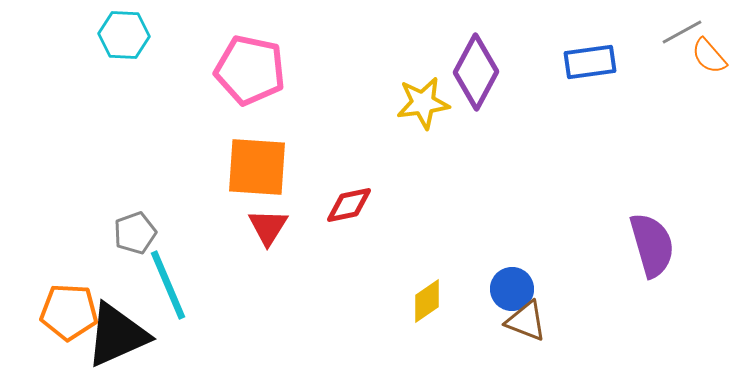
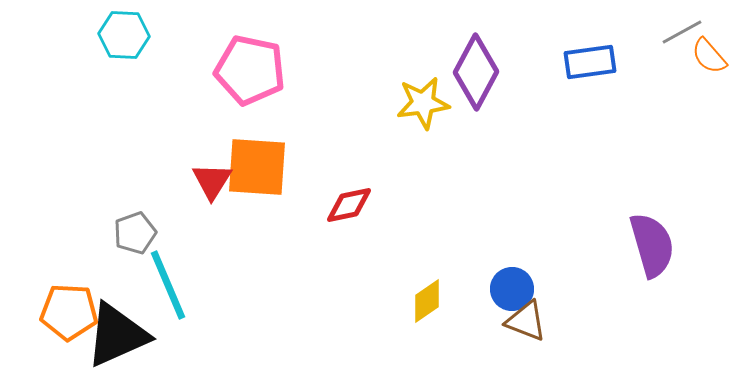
red triangle: moved 56 px left, 46 px up
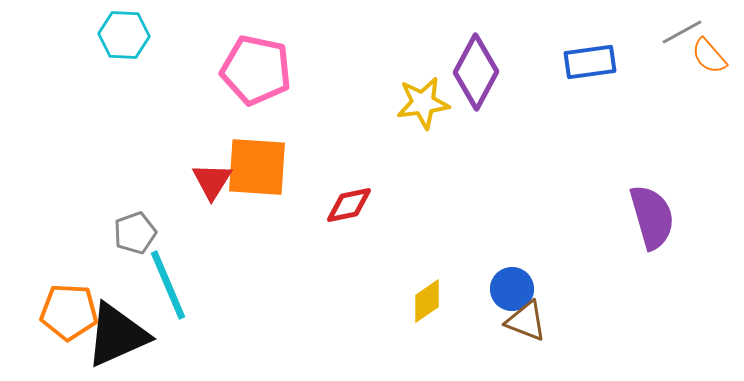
pink pentagon: moved 6 px right
purple semicircle: moved 28 px up
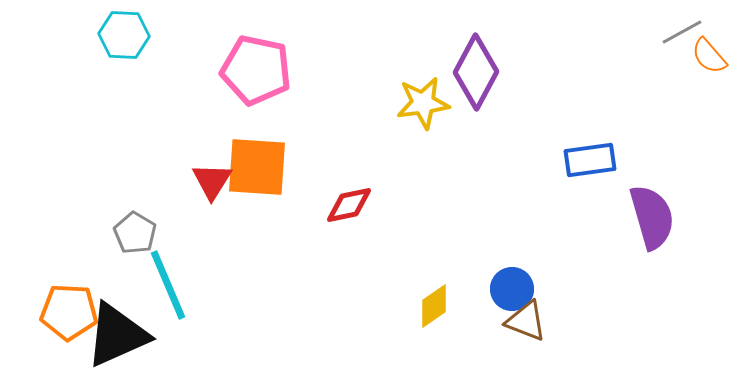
blue rectangle: moved 98 px down
gray pentagon: rotated 21 degrees counterclockwise
yellow diamond: moved 7 px right, 5 px down
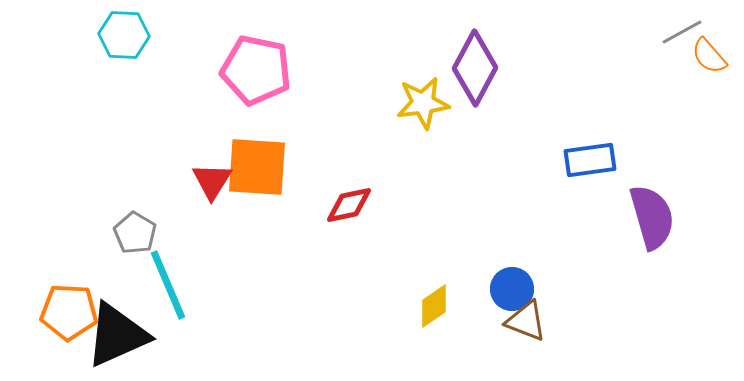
purple diamond: moved 1 px left, 4 px up
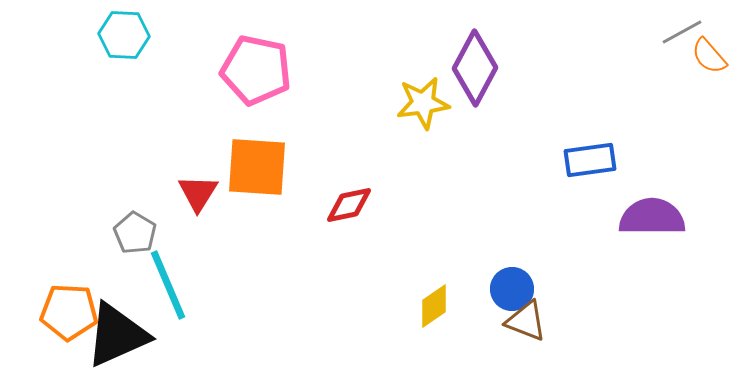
red triangle: moved 14 px left, 12 px down
purple semicircle: rotated 74 degrees counterclockwise
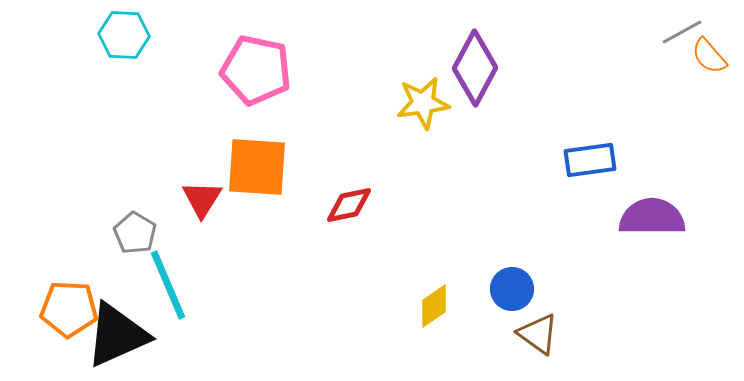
red triangle: moved 4 px right, 6 px down
orange pentagon: moved 3 px up
brown triangle: moved 12 px right, 13 px down; rotated 15 degrees clockwise
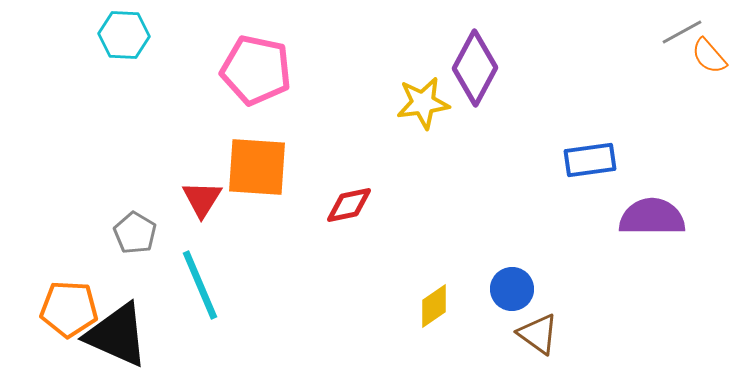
cyan line: moved 32 px right
black triangle: rotated 48 degrees clockwise
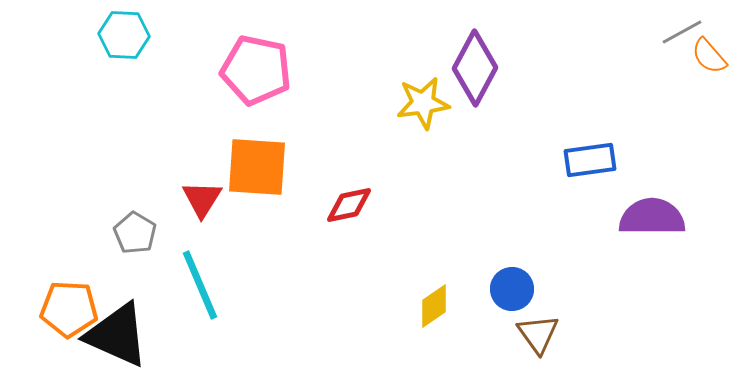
brown triangle: rotated 18 degrees clockwise
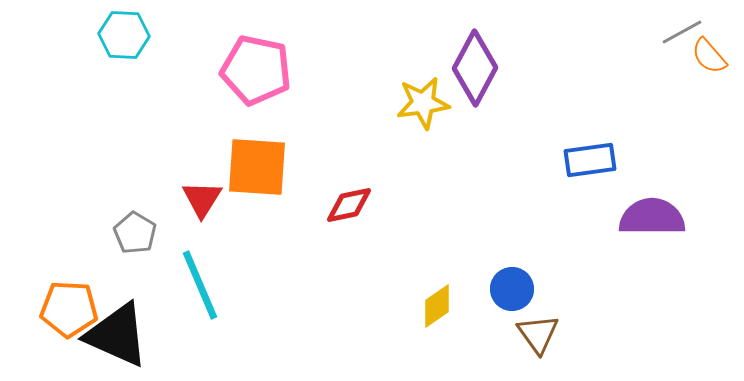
yellow diamond: moved 3 px right
